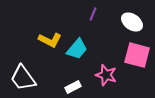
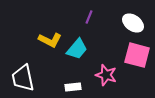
purple line: moved 4 px left, 3 px down
white ellipse: moved 1 px right, 1 px down
white trapezoid: rotated 24 degrees clockwise
white rectangle: rotated 21 degrees clockwise
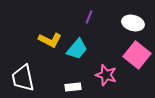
white ellipse: rotated 20 degrees counterclockwise
pink square: rotated 24 degrees clockwise
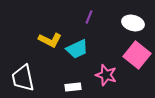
cyan trapezoid: rotated 25 degrees clockwise
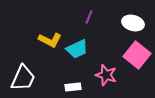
white trapezoid: rotated 144 degrees counterclockwise
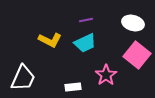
purple line: moved 3 px left, 3 px down; rotated 56 degrees clockwise
cyan trapezoid: moved 8 px right, 6 px up
pink star: rotated 20 degrees clockwise
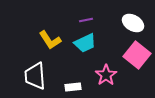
white ellipse: rotated 15 degrees clockwise
yellow L-shape: rotated 30 degrees clockwise
white trapezoid: moved 12 px right, 2 px up; rotated 152 degrees clockwise
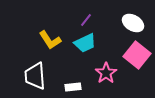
purple line: rotated 40 degrees counterclockwise
pink star: moved 2 px up
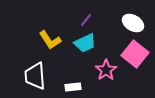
pink square: moved 2 px left, 1 px up
pink star: moved 3 px up
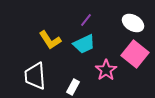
cyan trapezoid: moved 1 px left, 1 px down
white rectangle: rotated 56 degrees counterclockwise
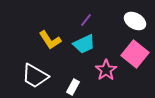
white ellipse: moved 2 px right, 2 px up
white trapezoid: rotated 56 degrees counterclockwise
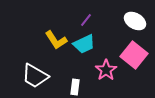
yellow L-shape: moved 6 px right
pink square: moved 1 px left, 1 px down
white rectangle: moved 2 px right; rotated 21 degrees counterclockwise
